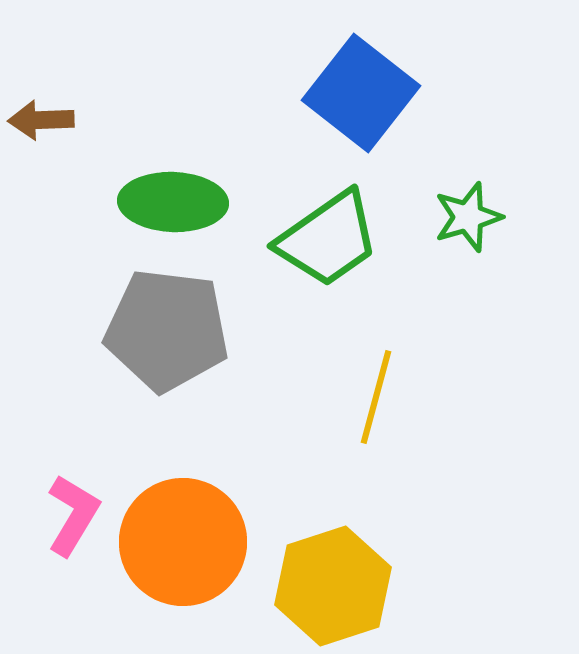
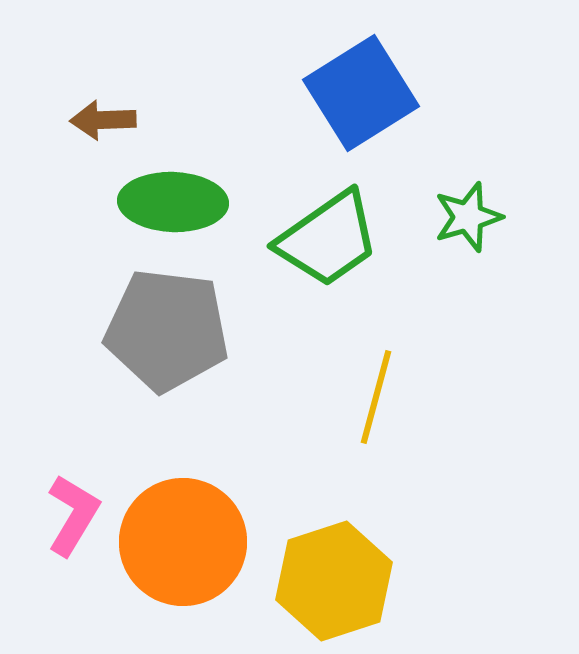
blue square: rotated 20 degrees clockwise
brown arrow: moved 62 px right
yellow hexagon: moved 1 px right, 5 px up
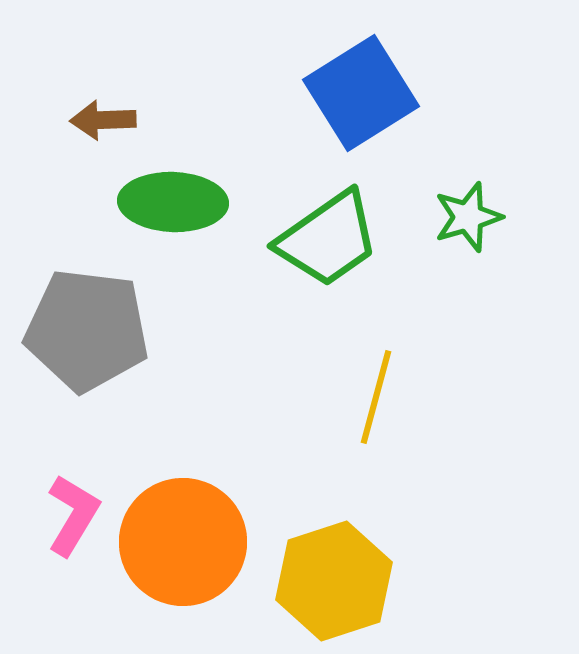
gray pentagon: moved 80 px left
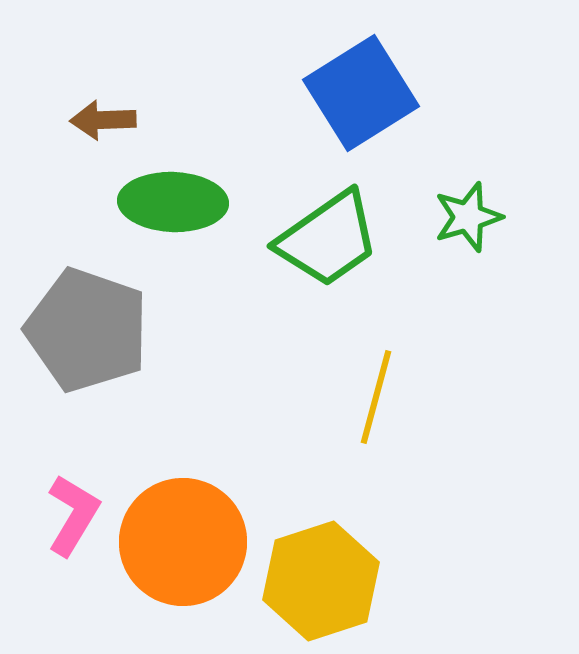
gray pentagon: rotated 12 degrees clockwise
yellow hexagon: moved 13 px left
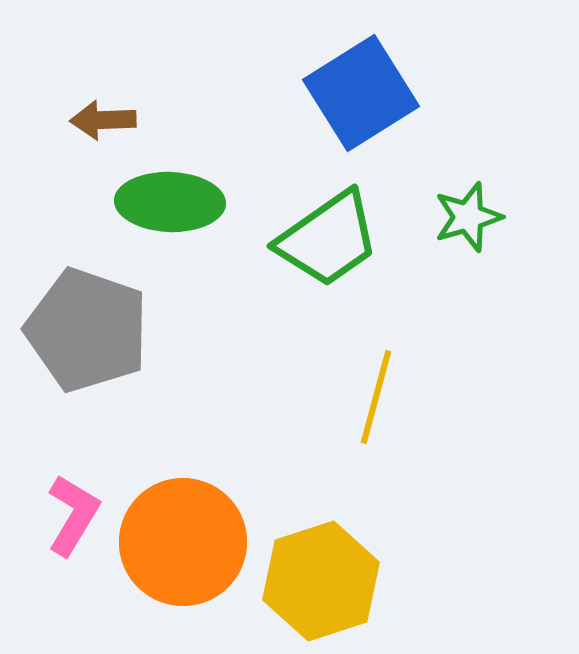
green ellipse: moved 3 px left
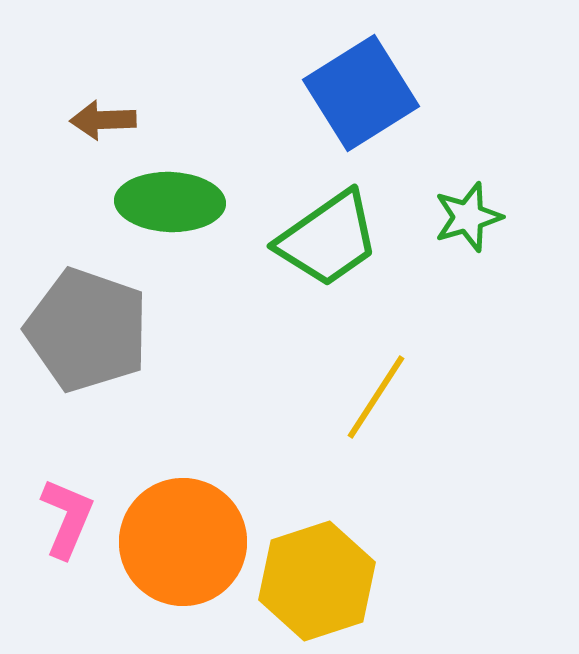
yellow line: rotated 18 degrees clockwise
pink L-shape: moved 6 px left, 3 px down; rotated 8 degrees counterclockwise
yellow hexagon: moved 4 px left
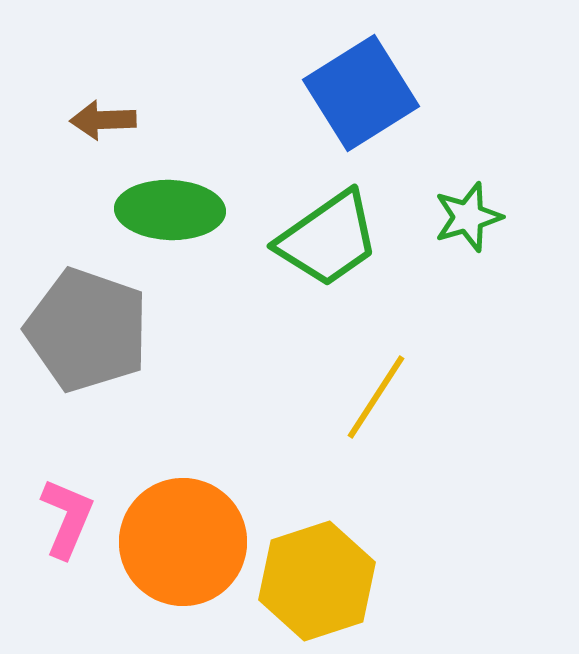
green ellipse: moved 8 px down
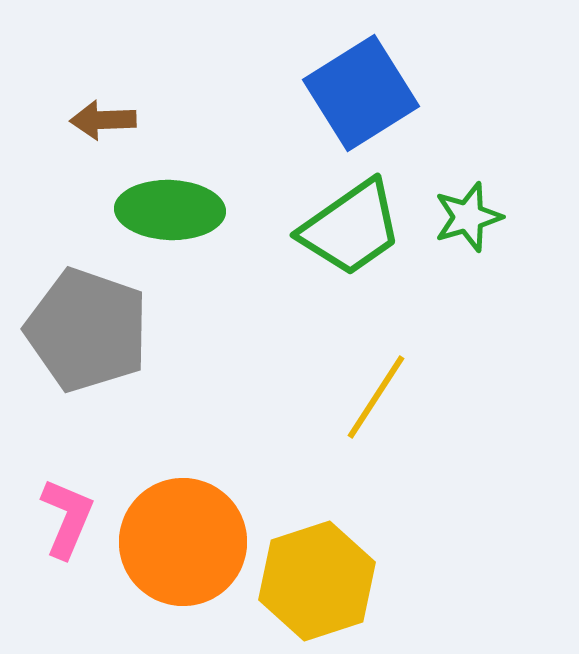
green trapezoid: moved 23 px right, 11 px up
